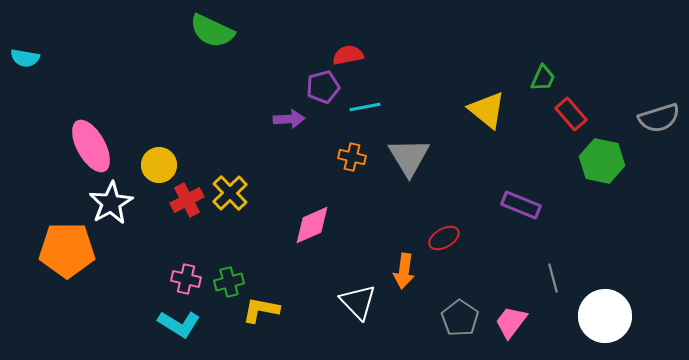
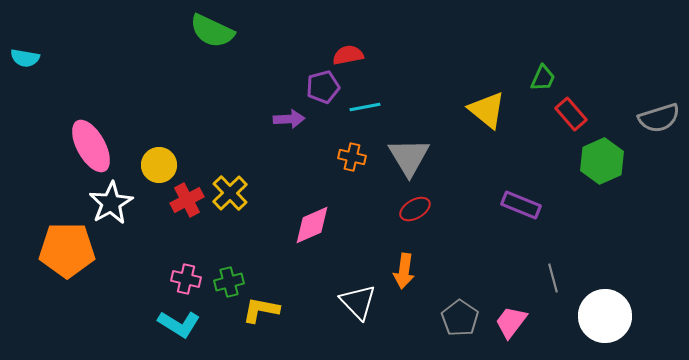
green hexagon: rotated 24 degrees clockwise
red ellipse: moved 29 px left, 29 px up
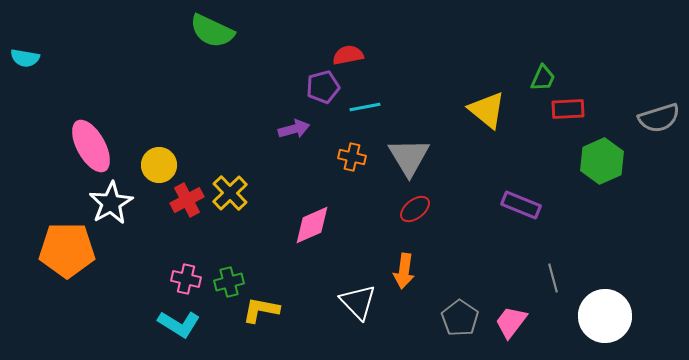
red rectangle: moved 3 px left, 5 px up; rotated 52 degrees counterclockwise
purple arrow: moved 5 px right, 10 px down; rotated 12 degrees counterclockwise
red ellipse: rotated 8 degrees counterclockwise
